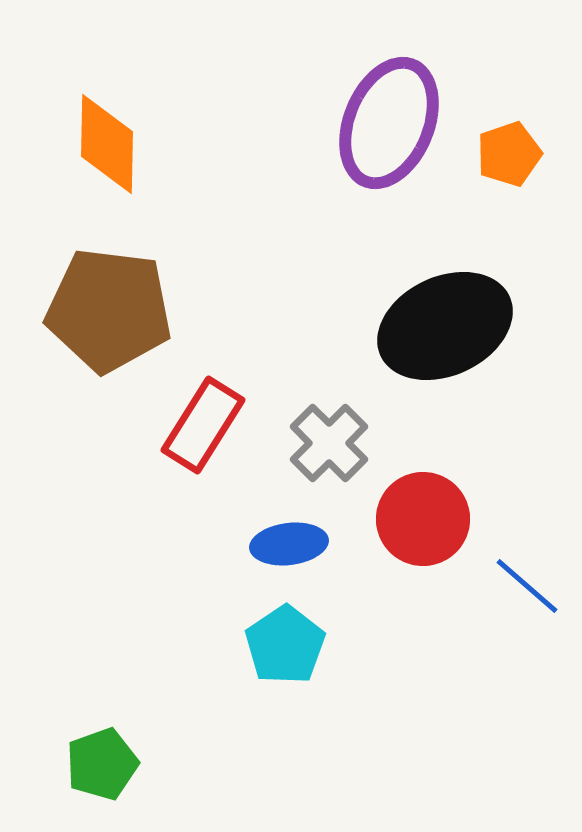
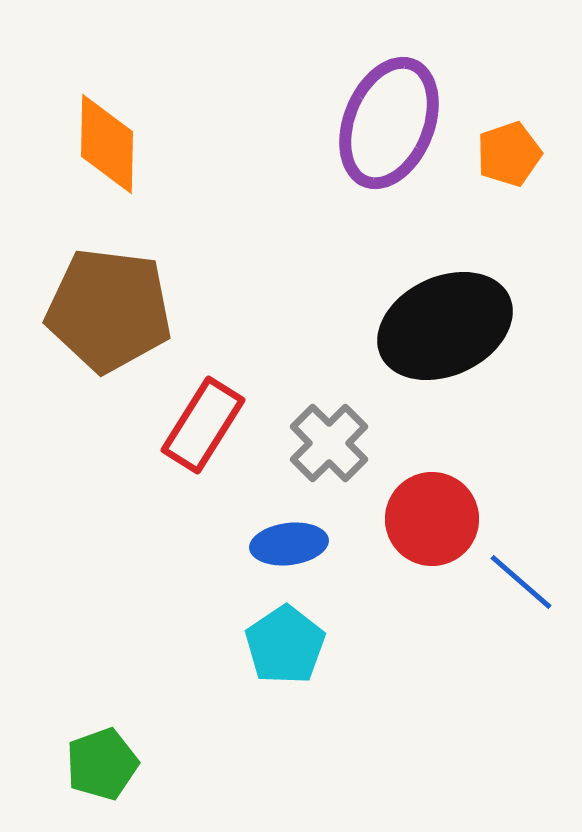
red circle: moved 9 px right
blue line: moved 6 px left, 4 px up
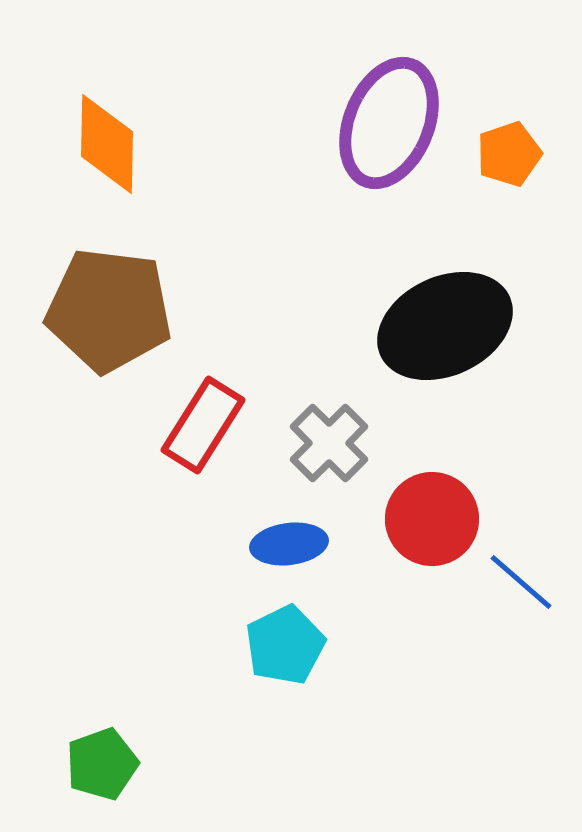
cyan pentagon: rotated 8 degrees clockwise
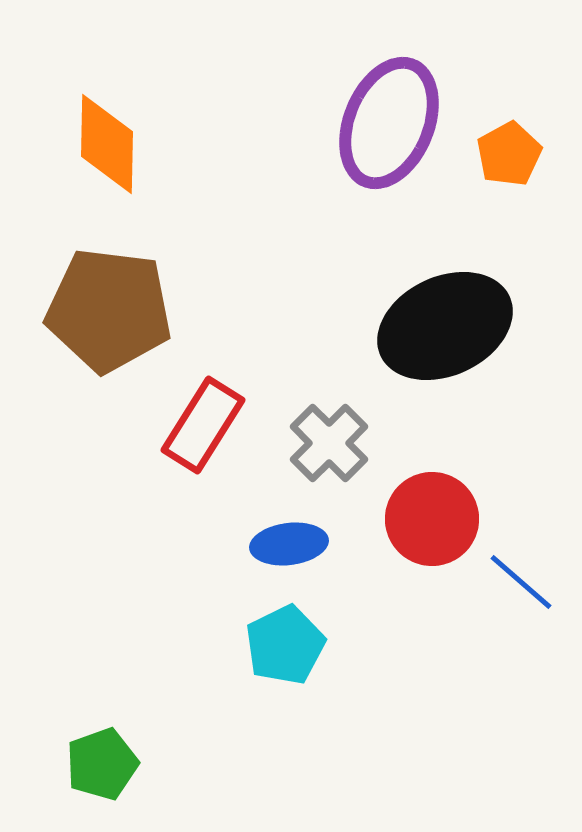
orange pentagon: rotated 10 degrees counterclockwise
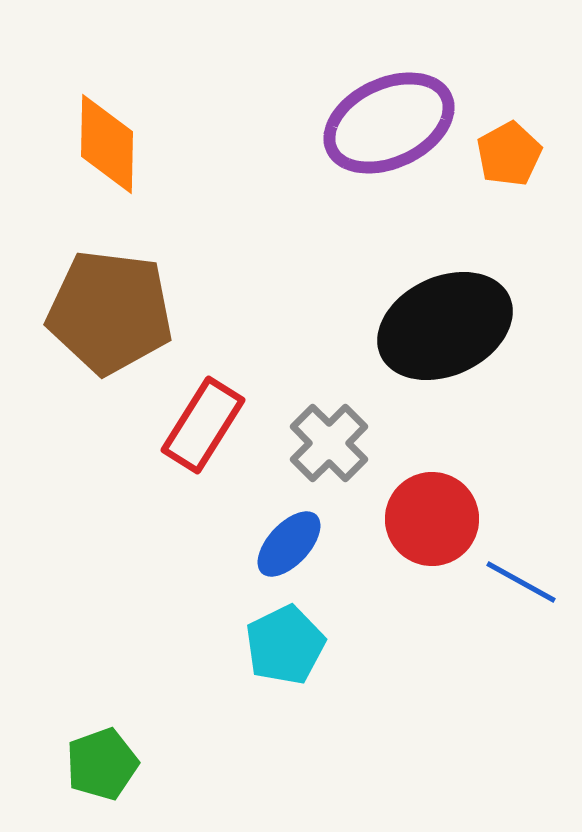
purple ellipse: rotated 43 degrees clockwise
brown pentagon: moved 1 px right, 2 px down
blue ellipse: rotated 40 degrees counterclockwise
blue line: rotated 12 degrees counterclockwise
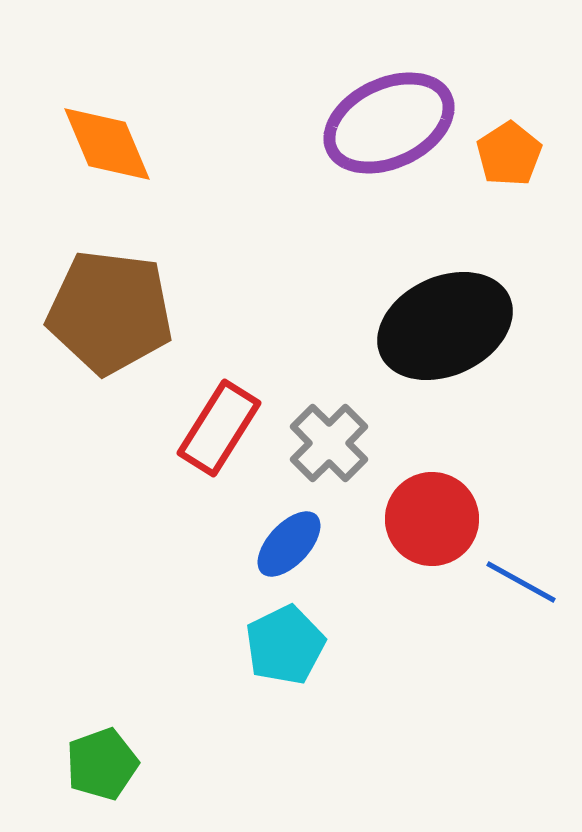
orange diamond: rotated 24 degrees counterclockwise
orange pentagon: rotated 4 degrees counterclockwise
red rectangle: moved 16 px right, 3 px down
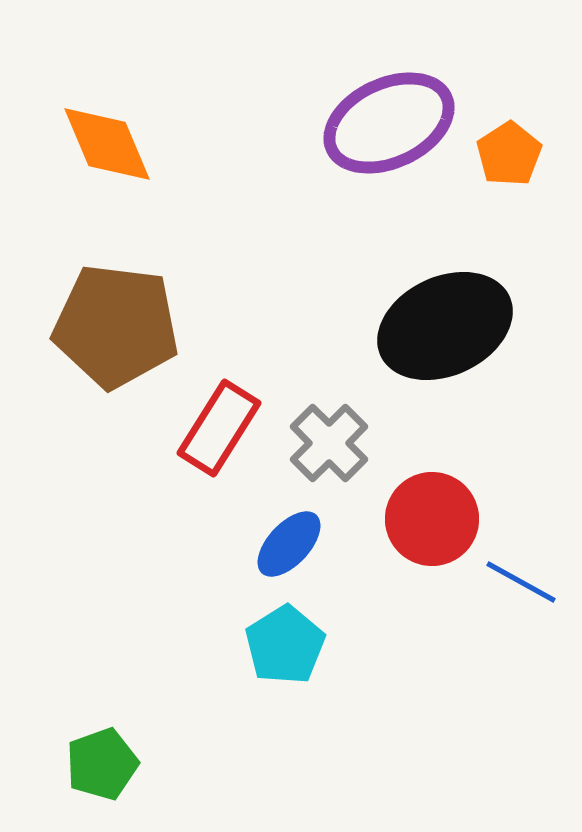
brown pentagon: moved 6 px right, 14 px down
cyan pentagon: rotated 6 degrees counterclockwise
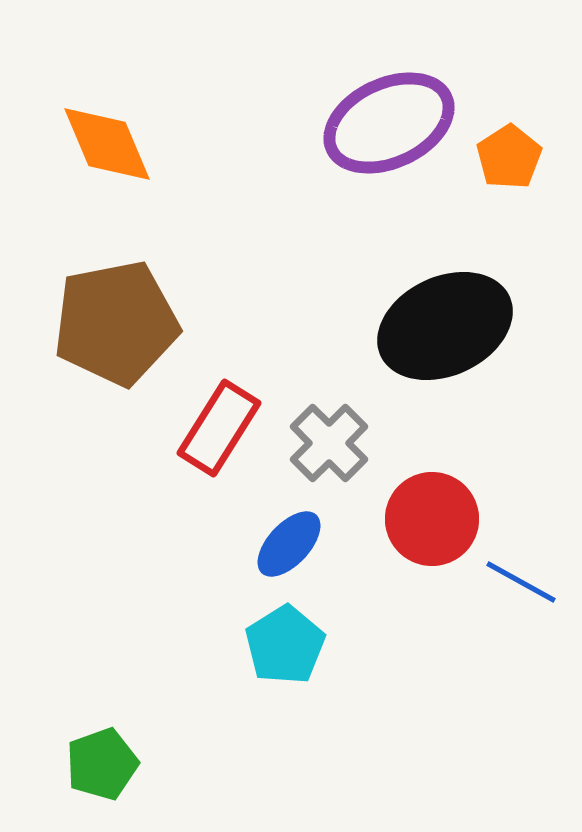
orange pentagon: moved 3 px down
brown pentagon: moved 3 px up; rotated 18 degrees counterclockwise
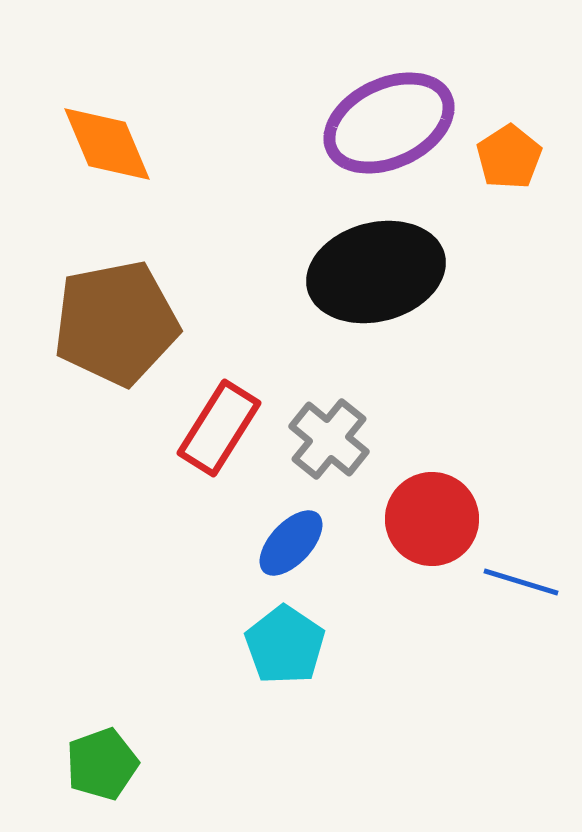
black ellipse: moved 69 px left, 54 px up; rotated 10 degrees clockwise
gray cross: moved 4 px up; rotated 6 degrees counterclockwise
blue ellipse: moved 2 px right, 1 px up
blue line: rotated 12 degrees counterclockwise
cyan pentagon: rotated 6 degrees counterclockwise
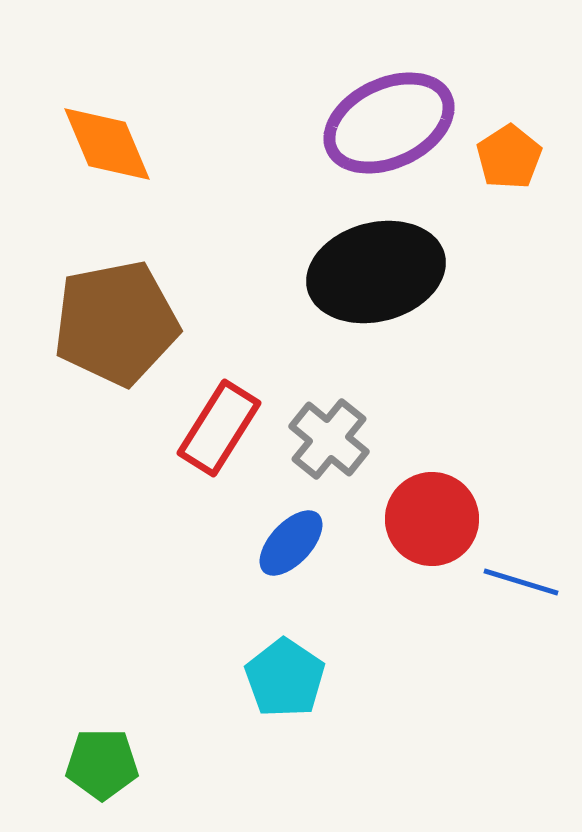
cyan pentagon: moved 33 px down
green pentagon: rotated 20 degrees clockwise
